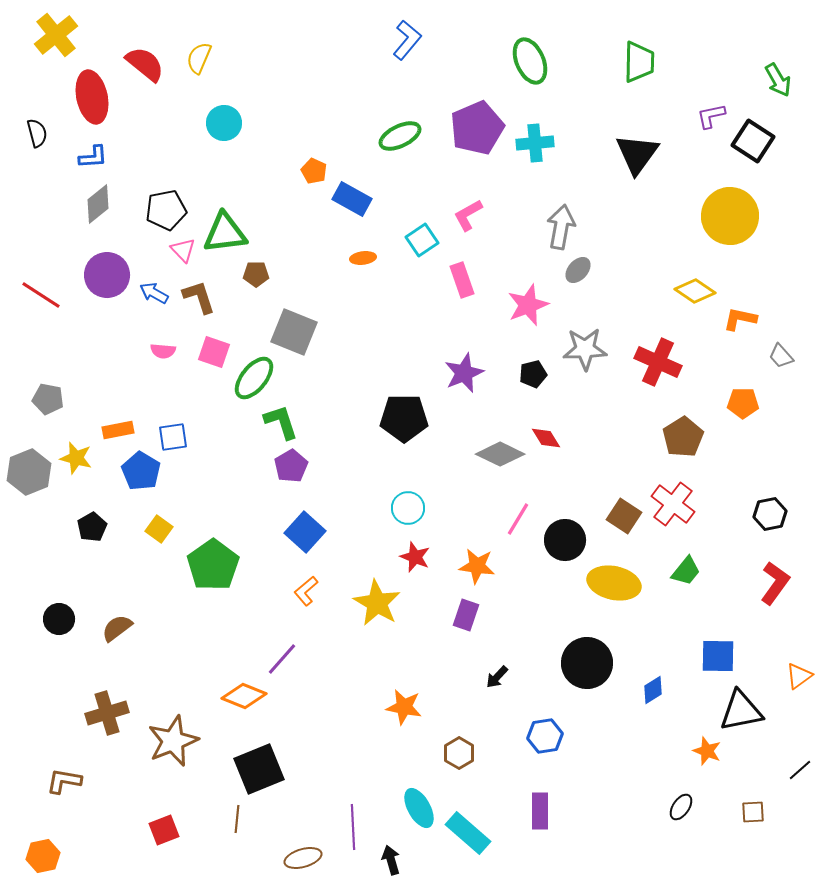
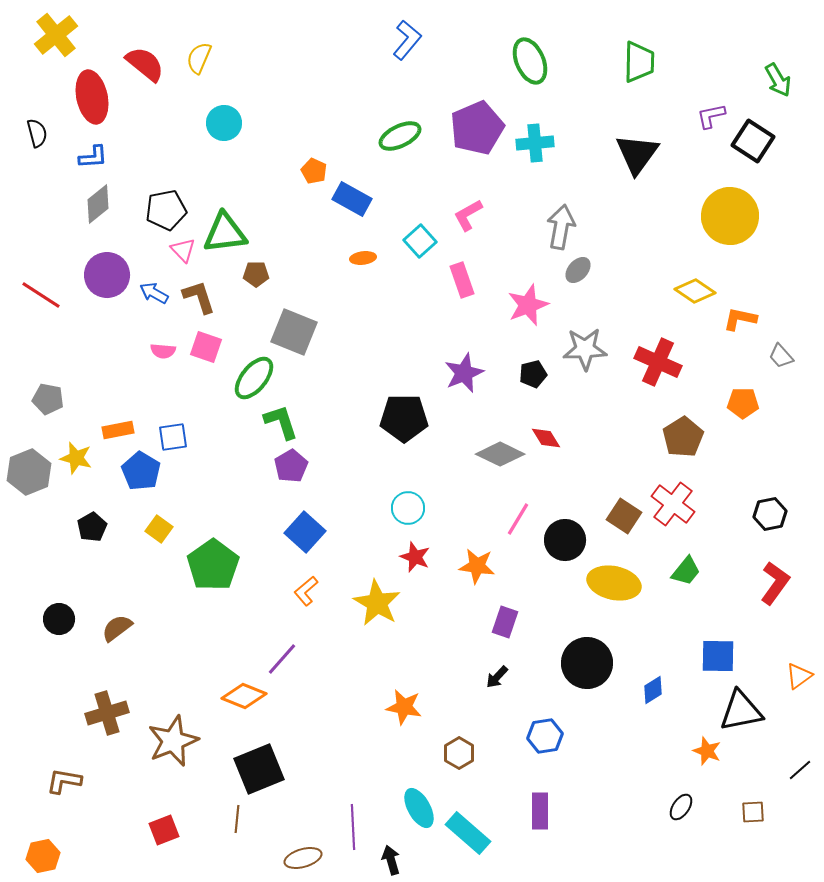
cyan square at (422, 240): moved 2 px left, 1 px down; rotated 8 degrees counterclockwise
pink square at (214, 352): moved 8 px left, 5 px up
purple rectangle at (466, 615): moved 39 px right, 7 px down
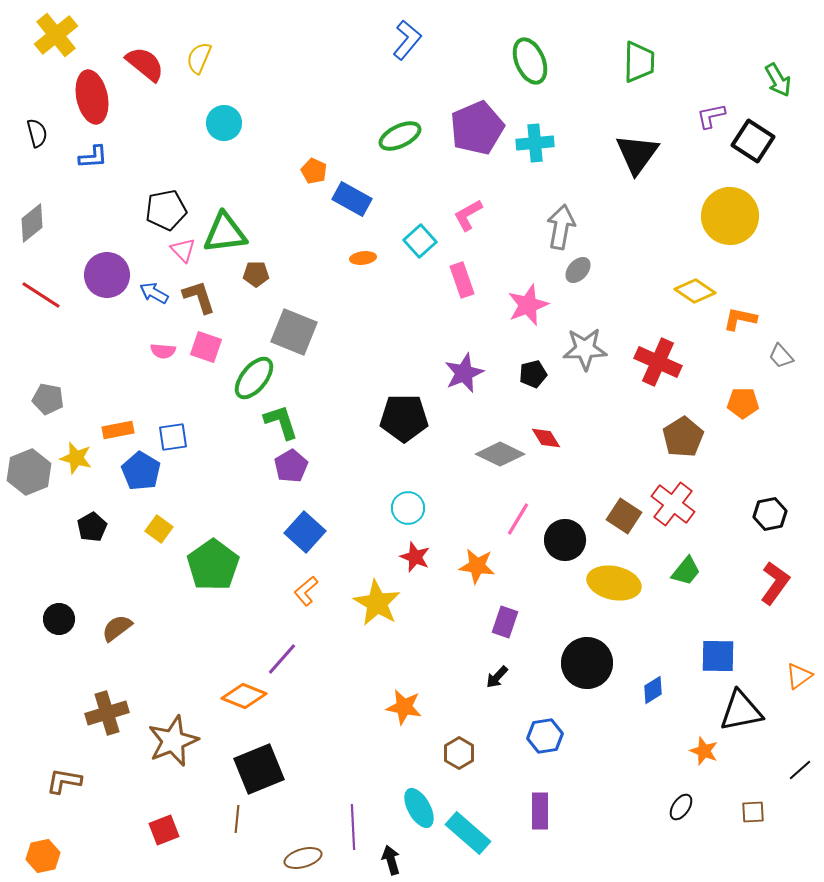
gray diamond at (98, 204): moved 66 px left, 19 px down
orange star at (707, 751): moved 3 px left
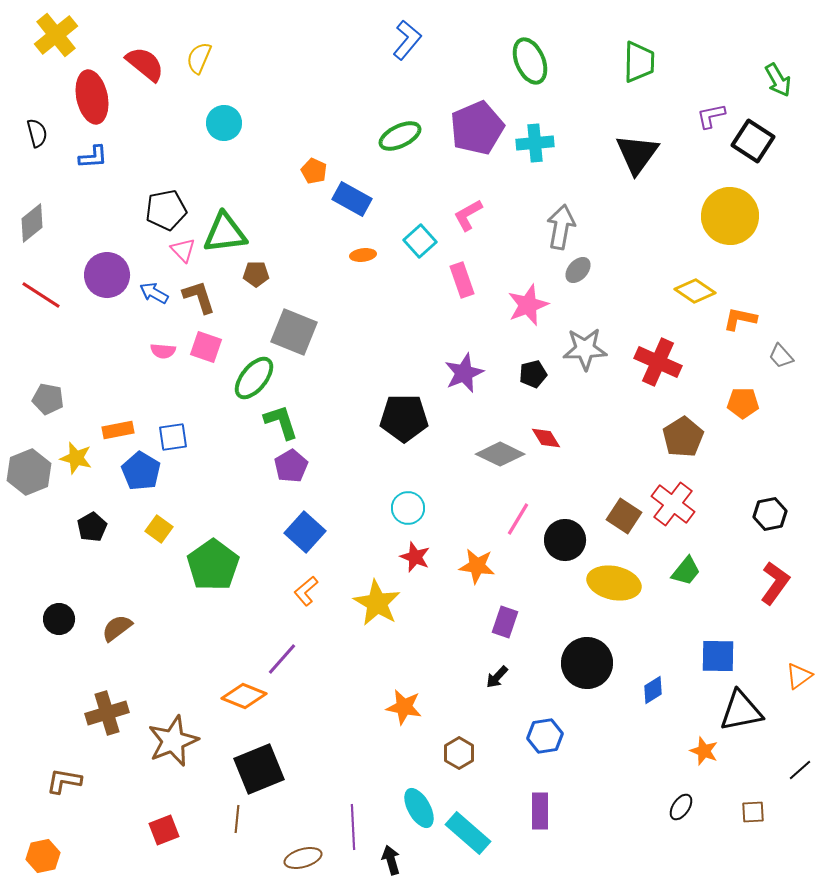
orange ellipse at (363, 258): moved 3 px up
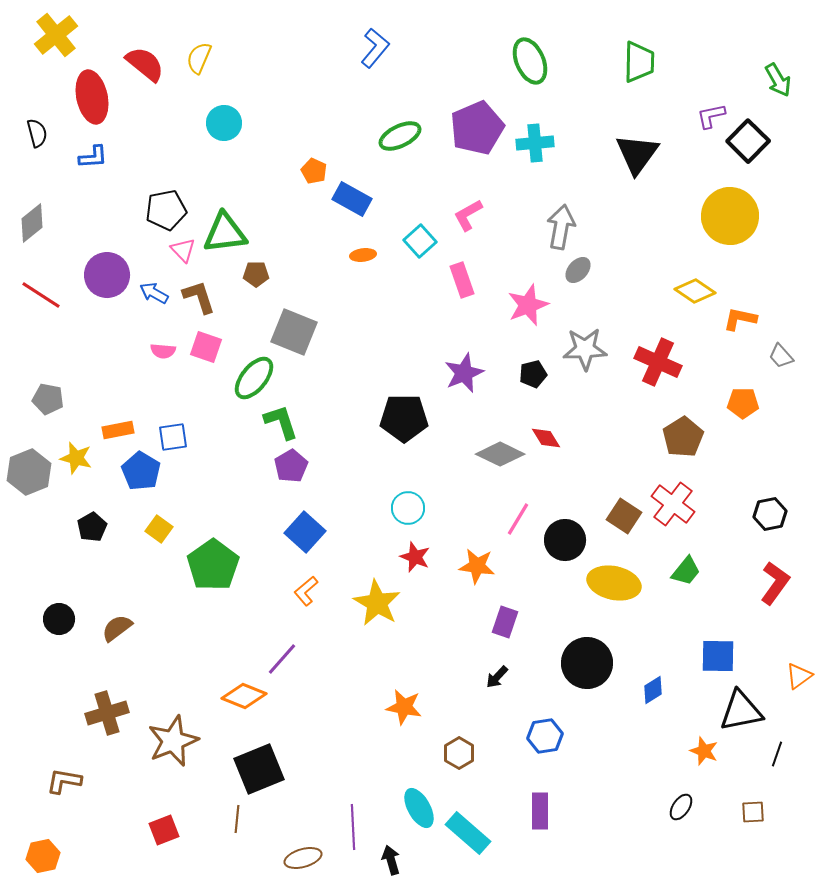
blue L-shape at (407, 40): moved 32 px left, 8 px down
black square at (753, 141): moved 5 px left; rotated 12 degrees clockwise
black line at (800, 770): moved 23 px left, 16 px up; rotated 30 degrees counterclockwise
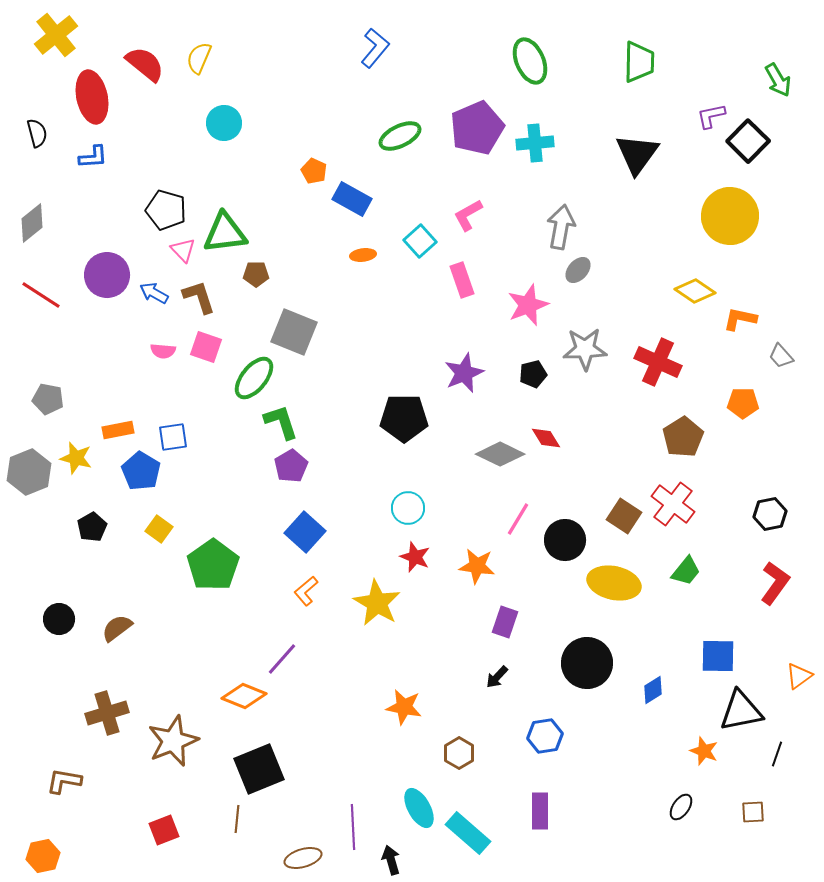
black pentagon at (166, 210): rotated 27 degrees clockwise
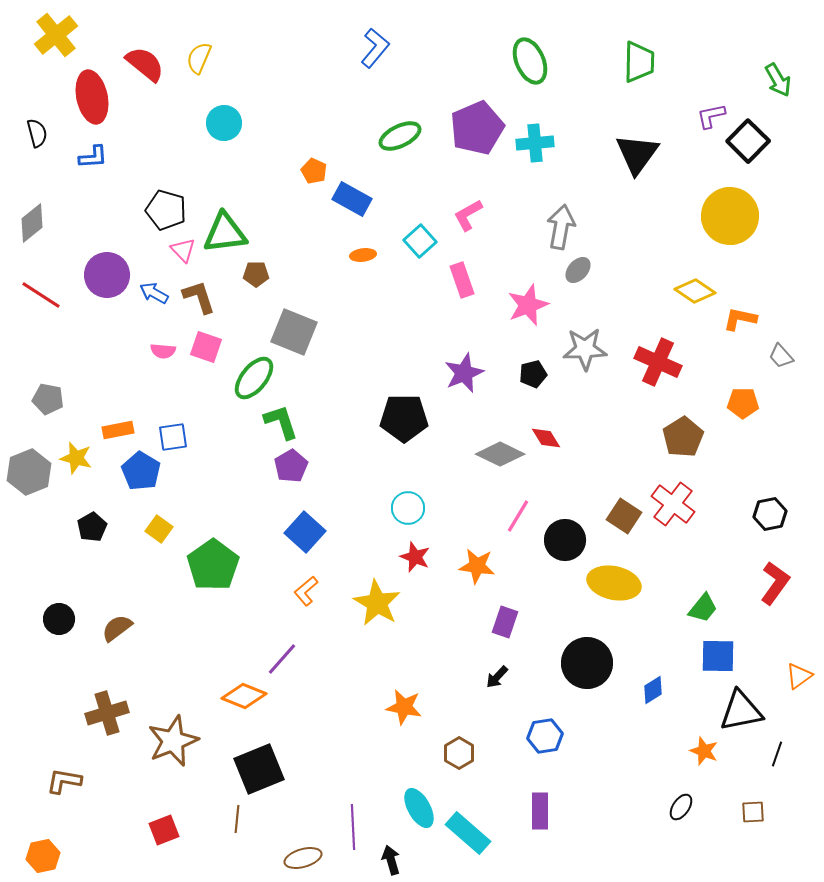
pink line at (518, 519): moved 3 px up
green trapezoid at (686, 571): moved 17 px right, 37 px down
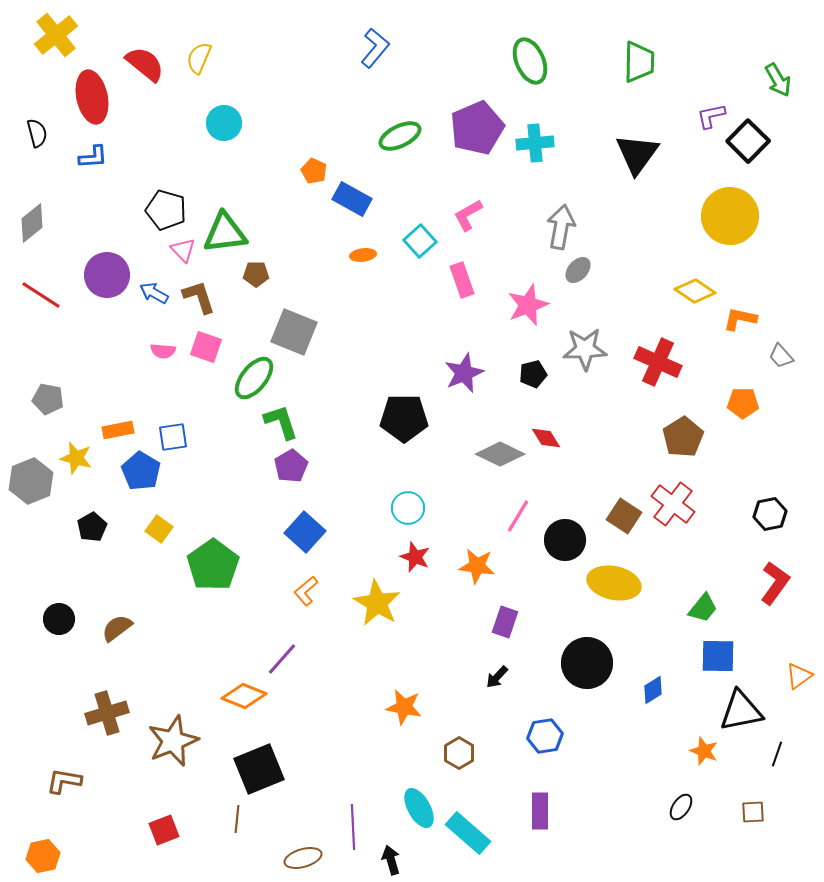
gray hexagon at (29, 472): moved 2 px right, 9 px down
